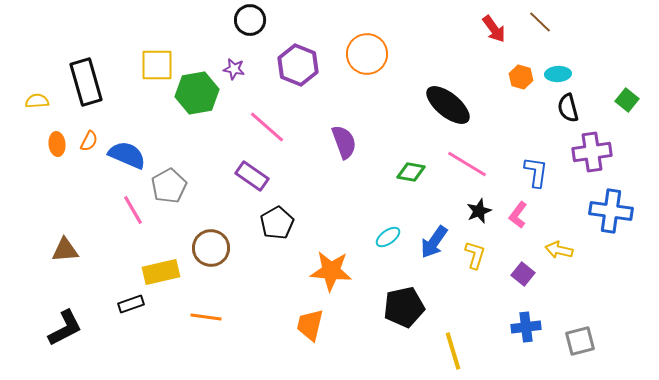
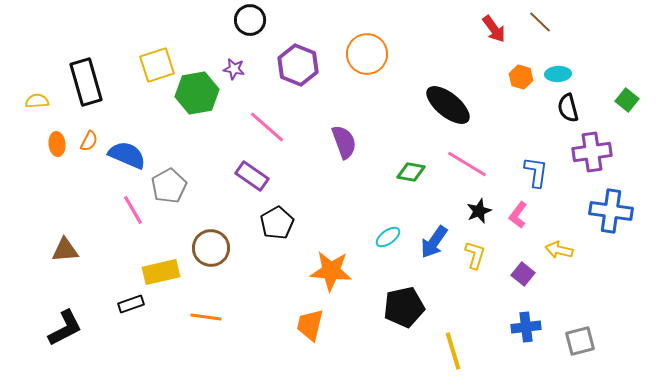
yellow square at (157, 65): rotated 18 degrees counterclockwise
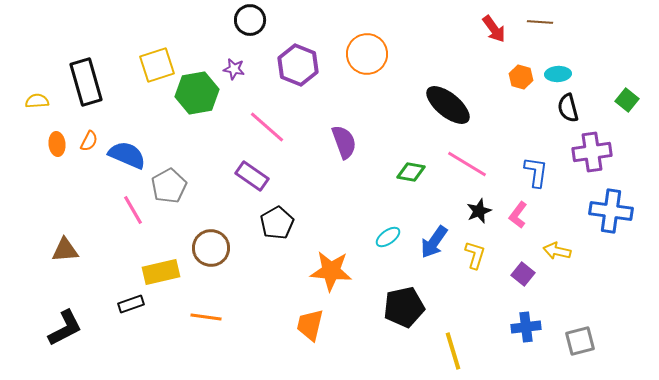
brown line at (540, 22): rotated 40 degrees counterclockwise
yellow arrow at (559, 250): moved 2 px left, 1 px down
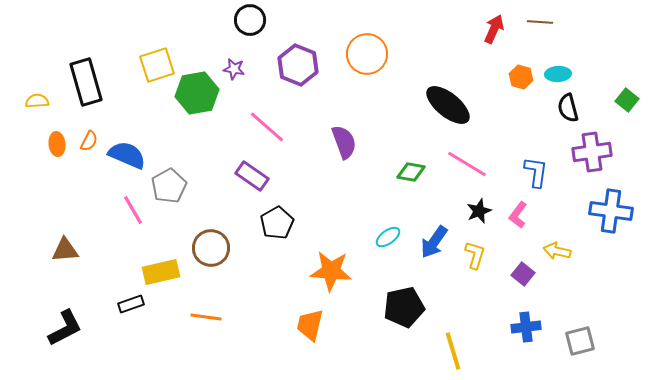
red arrow at (494, 29): rotated 120 degrees counterclockwise
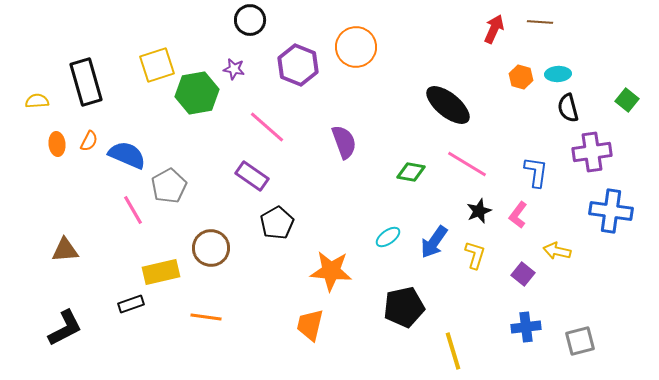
orange circle at (367, 54): moved 11 px left, 7 px up
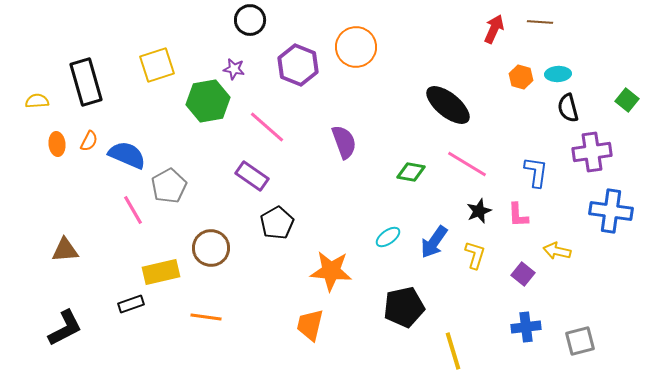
green hexagon at (197, 93): moved 11 px right, 8 px down
pink L-shape at (518, 215): rotated 40 degrees counterclockwise
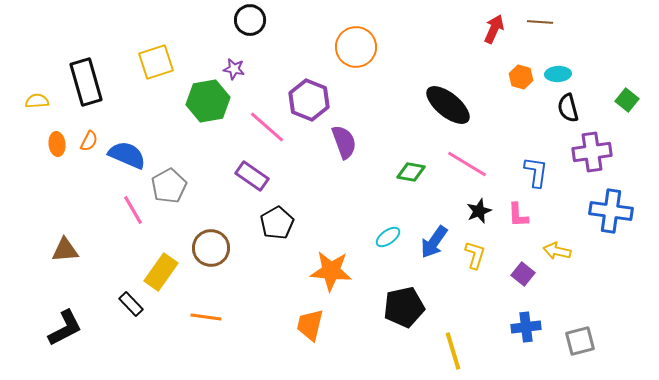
yellow square at (157, 65): moved 1 px left, 3 px up
purple hexagon at (298, 65): moved 11 px right, 35 px down
yellow rectangle at (161, 272): rotated 42 degrees counterclockwise
black rectangle at (131, 304): rotated 65 degrees clockwise
